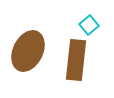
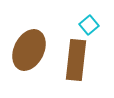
brown ellipse: moved 1 px right, 1 px up
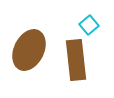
brown rectangle: rotated 12 degrees counterclockwise
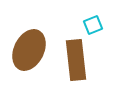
cyan square: moved 4 px right; rotated 18 degrees clockwise
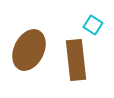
cyan square: rotated 36 degrees counterclockwise
